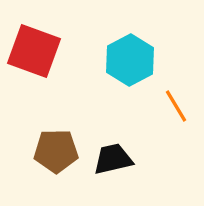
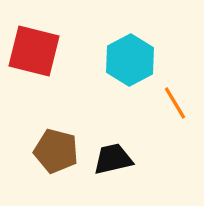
red square: rotated 6 degrees counterclockwise
orange line: moved 1 px left, 3 px up
brown pentagon: rotated 15 degrees clockwise
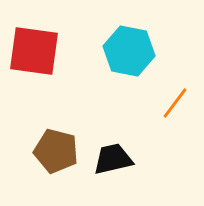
red square: rotated 6 degrees counterclockwise
cyan hexagon: moved 1 px left, 9 px up; rotated 21 degrees counterclockwise
orange line: rotated 68 degrees clockwise
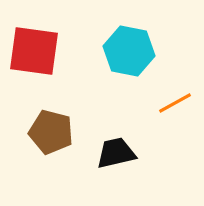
orange line: rotated 24 degrees clockwise
brown pentagon: moved 5 px left, 19 px up
black trapezoid: moved 3 px right, 6 px up
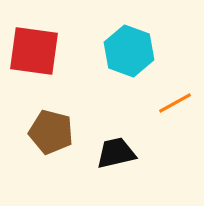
cyan hexagon: rotated 9 degrees clockwise
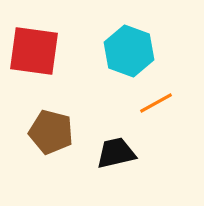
orange line: moved 19 px left
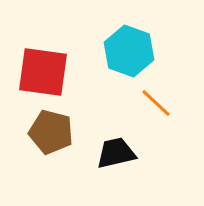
red square: moved 9 px right, 21 px down
orange line: rotated 72 degrees clockwise
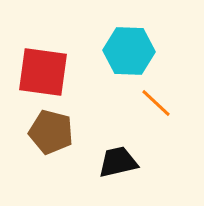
cyan hexagon: rotated 18 degrees counterclockwise
black trapezoid: moved 2 px right, 9 px down
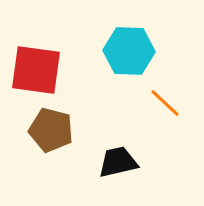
red square: moved 7 px left, 2 px up
orange line: moved 9 px right
brown pentagon: moved 2 px up
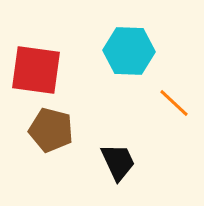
orange line: moved 9 px right
black trapezoid: rotated 78 degrees clockwise
